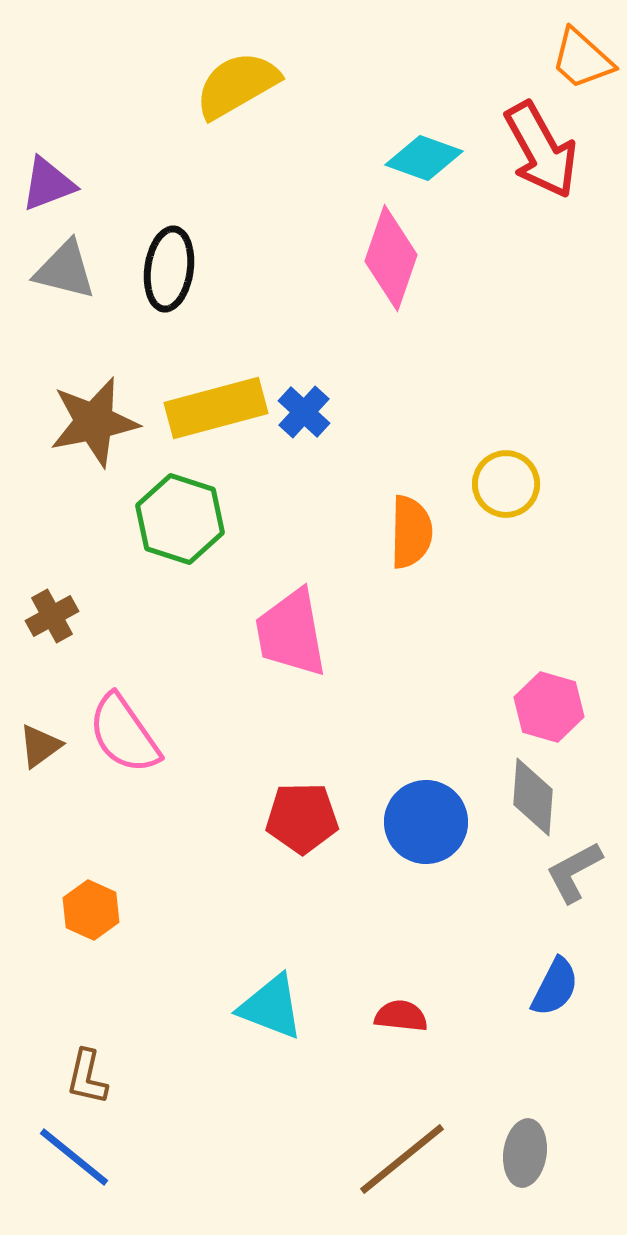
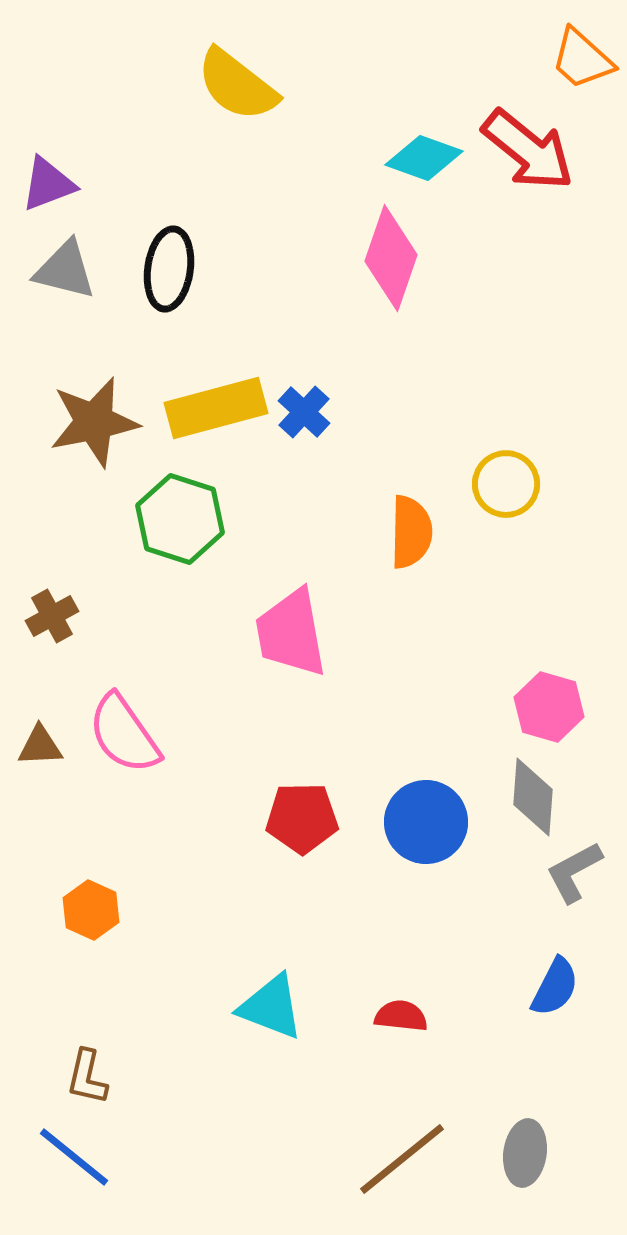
yellow semicircle: rotated 112 degrees counterclockwise
red arrow: moved 13 px left; rotated 22 degrees counterclockwise
brown triangle: rotated 33 degrees clockwise
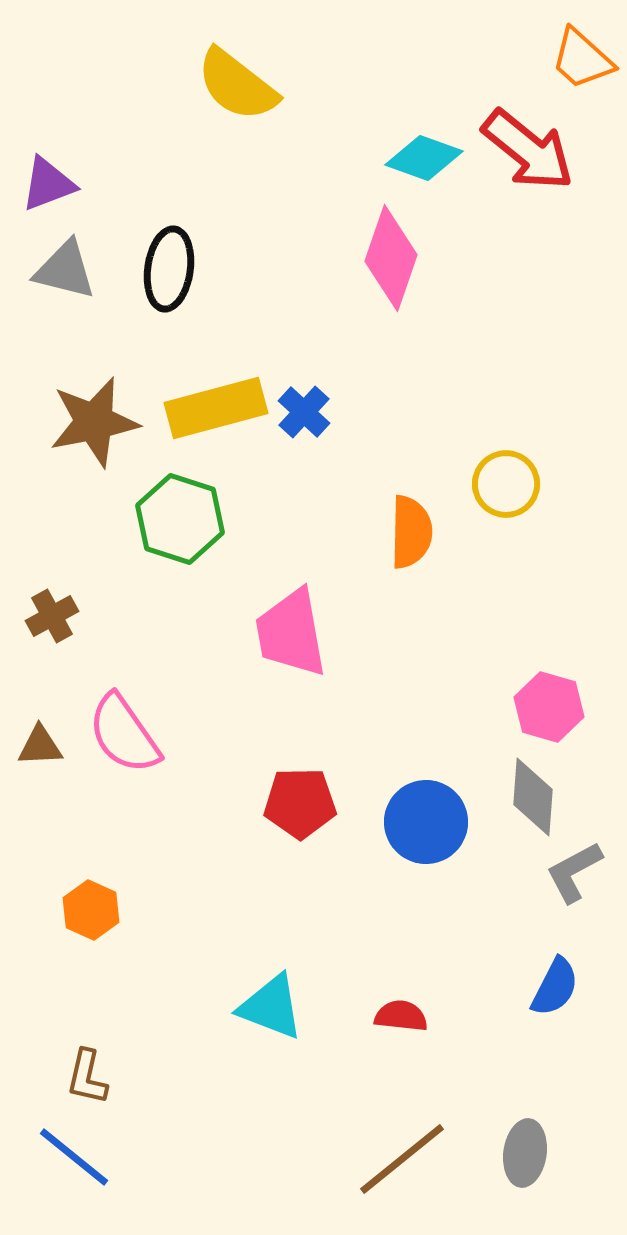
red pentagon: moved 2 px left, 15 px up
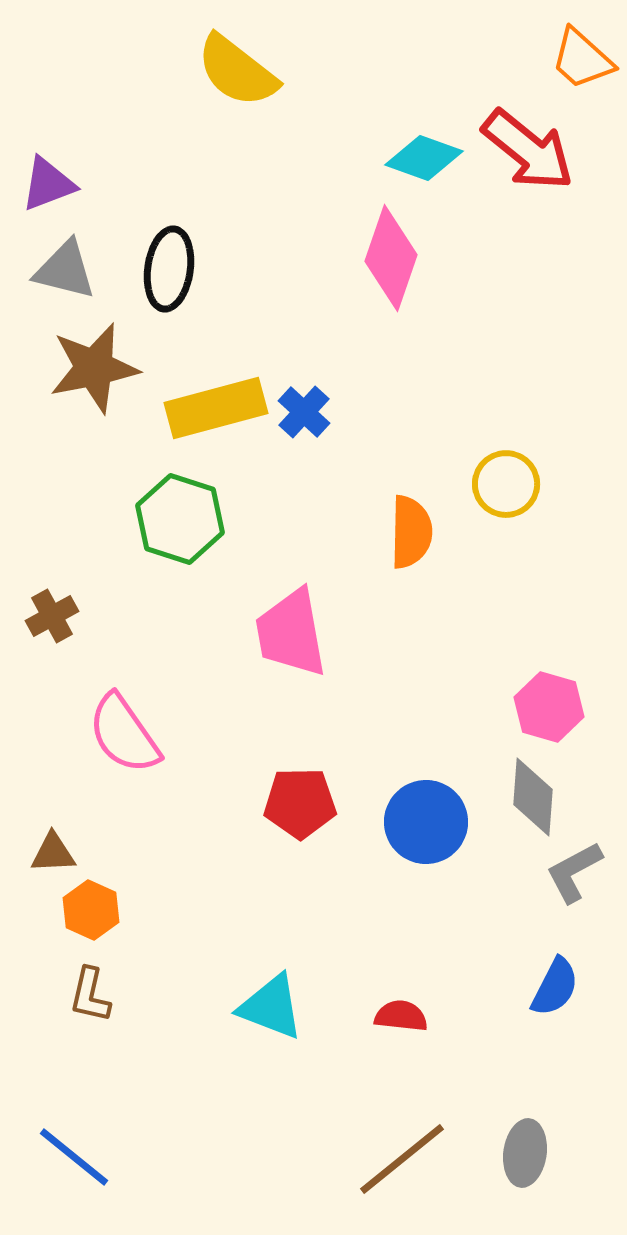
yellow semicircle: moved 14 px up
brown star: moved 54 px up
brown triangle: moved 13 px right, 107 px down
brown L-shape: moved 3 px right, 82 px up
